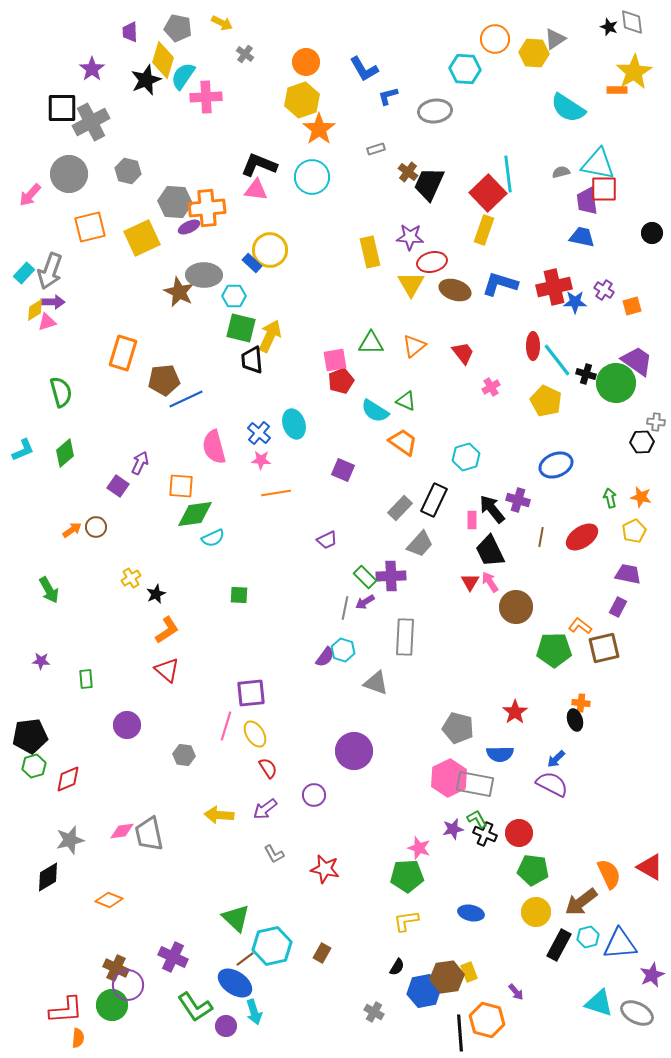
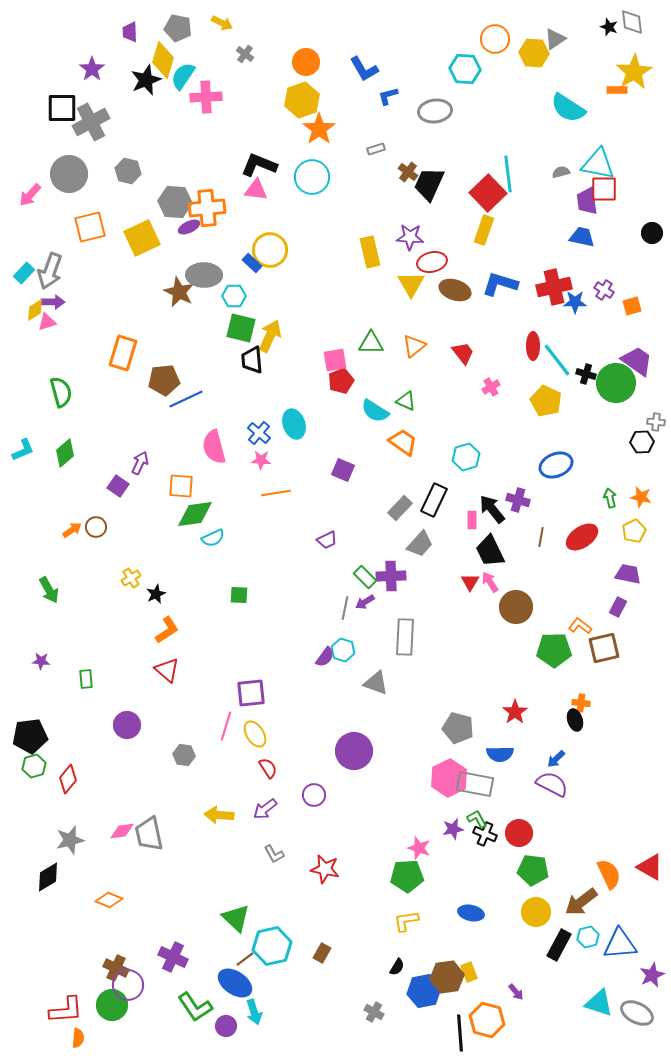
red diamond at (68, 779): rotated 28 degrees counterclockwise
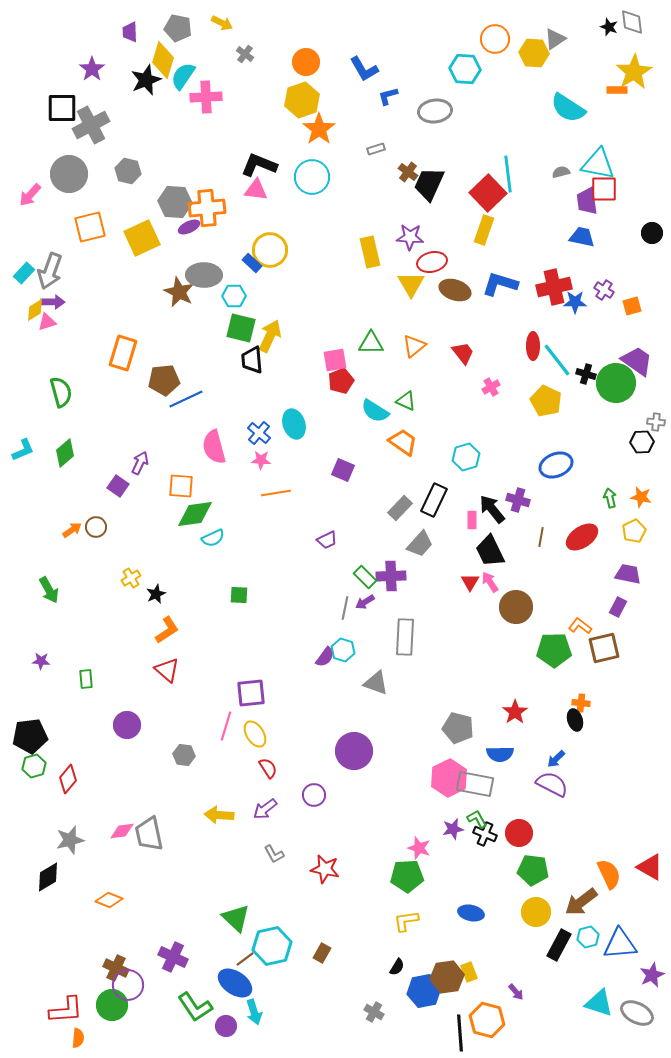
gray cross at (91, 122): moved 3 px down
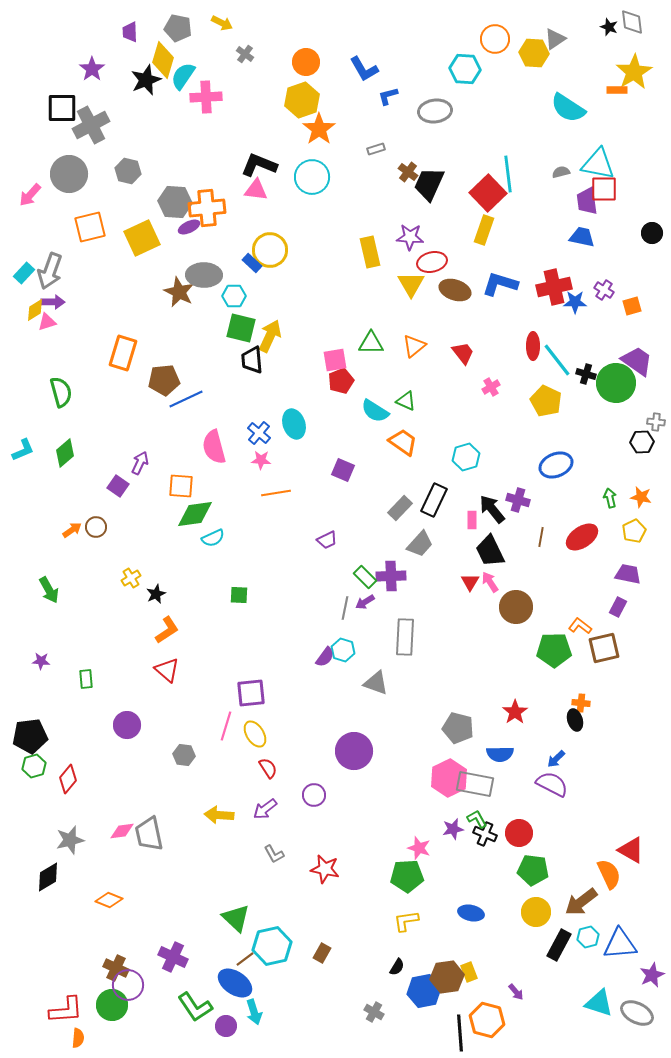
red triangle at (650, 867): moved 19 px left, 17 px up
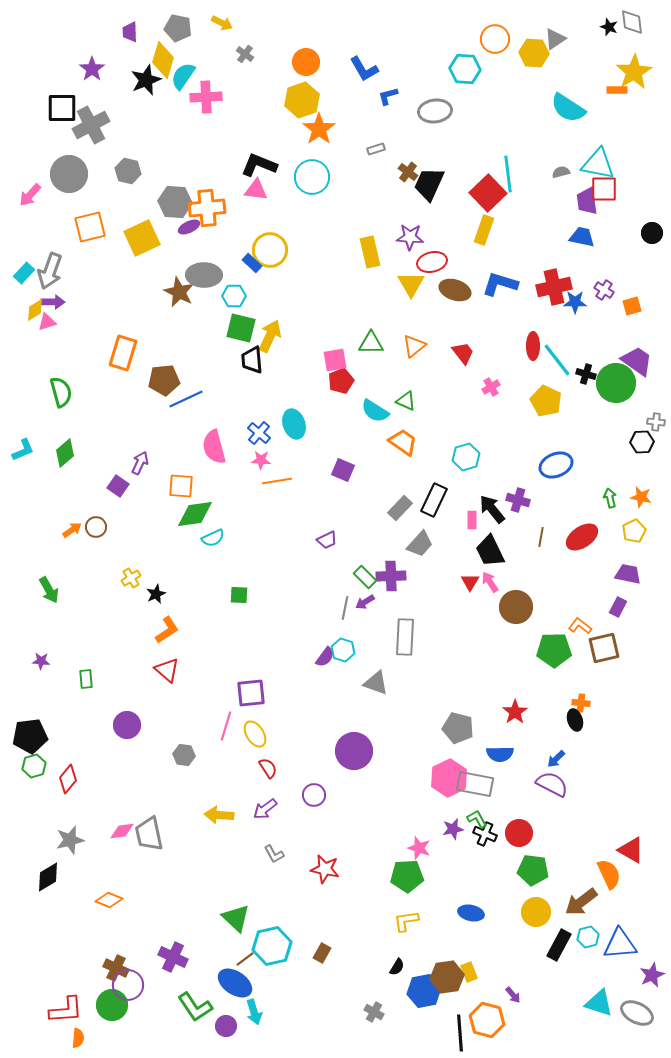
orange line at (276, 493): moved 1 px right, 12 px up
purple arrow at (516, 992): moved 3 px left, 3 px down
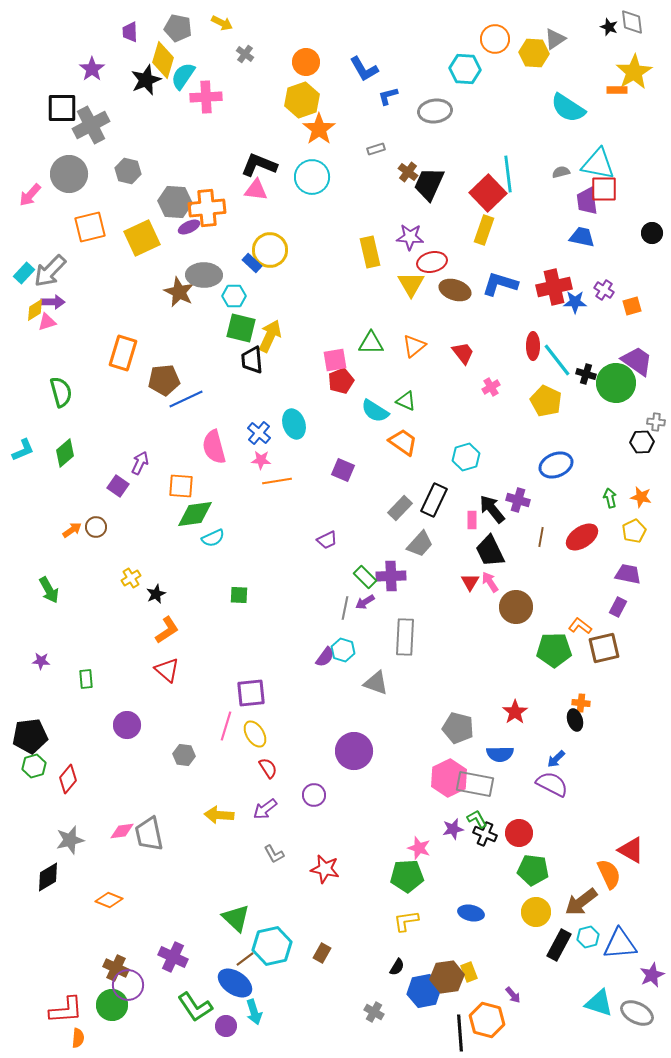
gray arrow at (50, 271): rotated 24 degrees clockwise
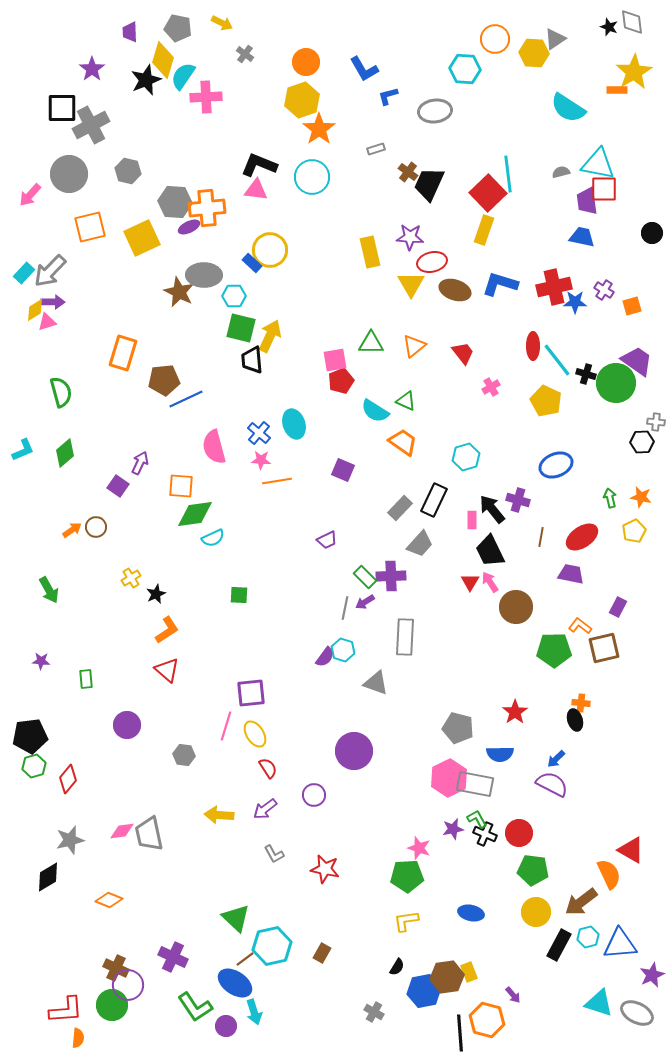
purple trapezoid at (628, 574): moved 57 px left
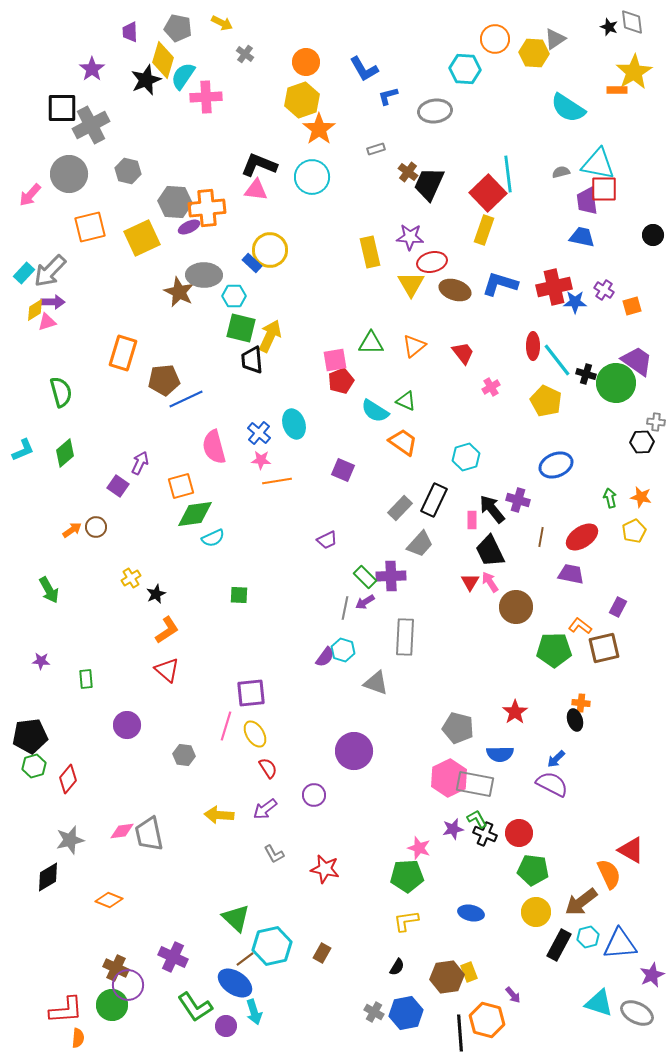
black circle at (652, 233): moved 1 px right, 2 px down
orange square at (181, 486): rotated 20 degrees counterclockwise
blue hexagon at (424, 991): moved 18 px left, 22 px down
